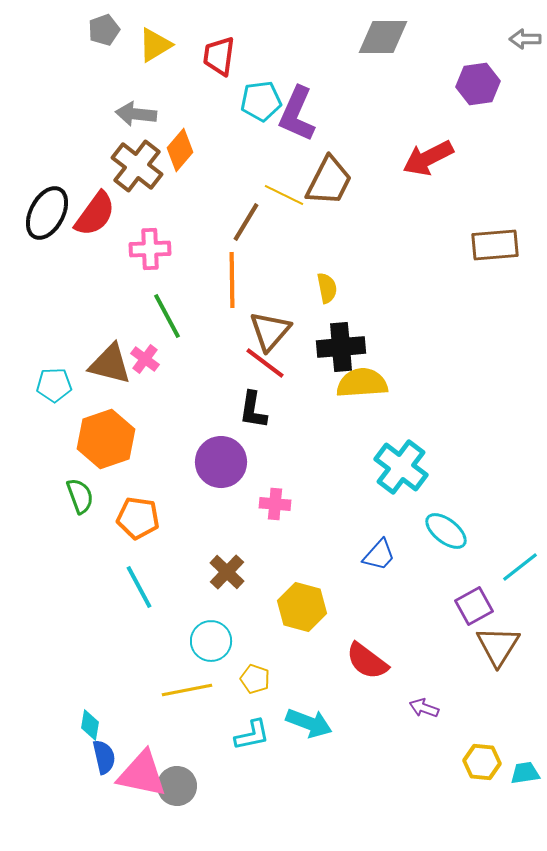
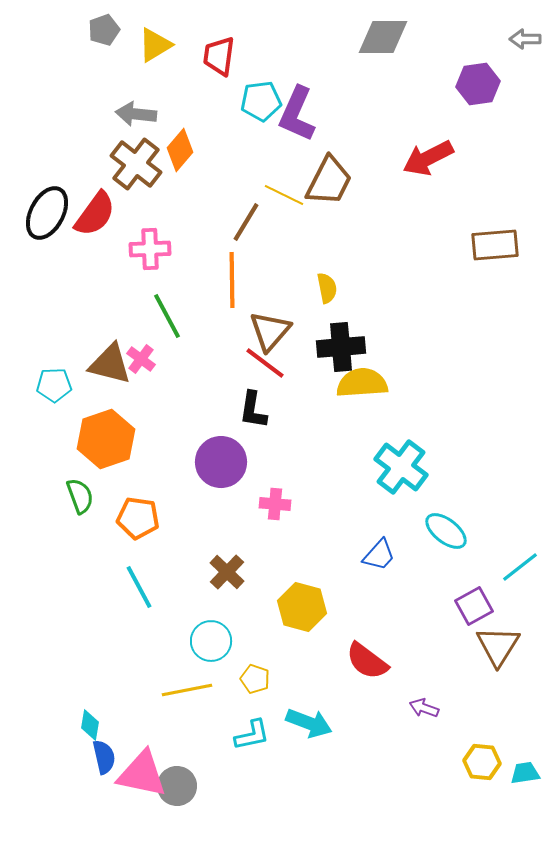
brown cross at (137, 166): moved 1 px left, 2 px up
pink cross at (145, 359): moved 4 px left
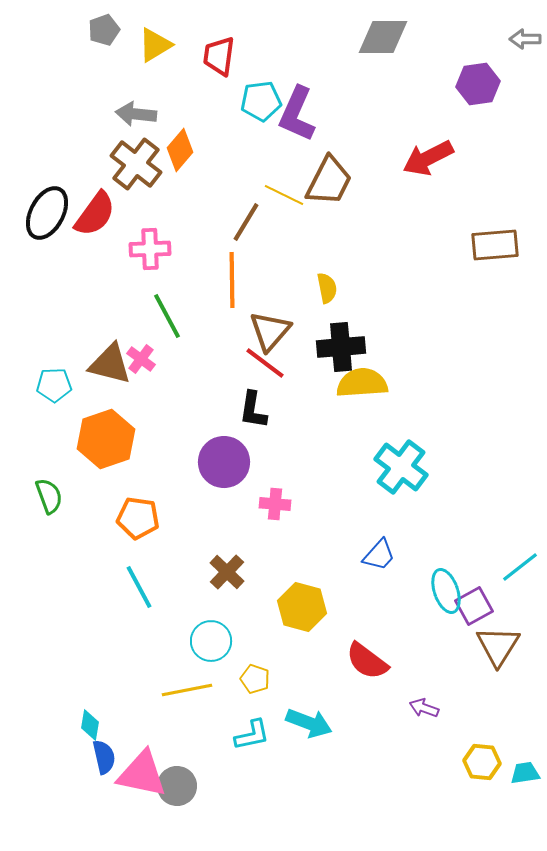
purple circle at (221, 462): moved 3 px right
green semicircle at (80, 496): moved 31 px left
cyan ellipse at (446, 531): moved 60 px down; rotated 33 degrees clockwise
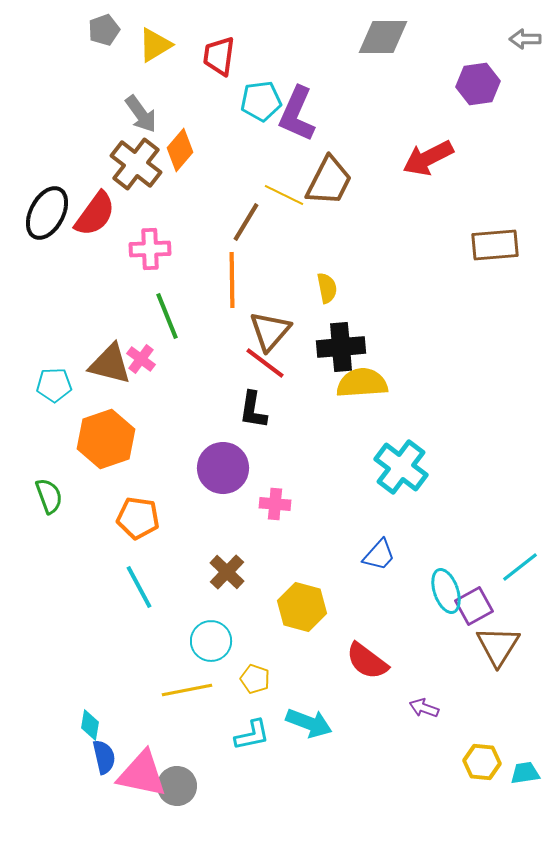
gray arrow at (136, 114): moved 5 px right; rotated 132 degrees counterclockwise
green line at (167, 316): rotated 6 degrees clockwise
purple circle at (224, 462): moved 1 px left, 6 px down
